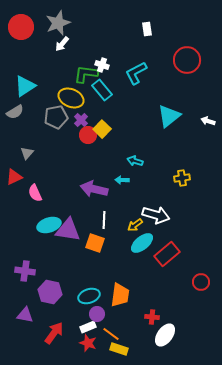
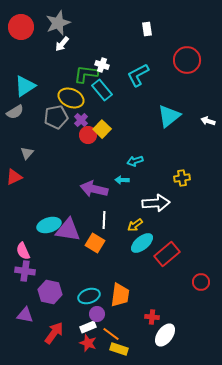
cyan L-shape at (136, 73): moved 2 px right, 2 px down
cyan arrow at (135, 161): rotated 35 degrees counterclockwise
pink semicircle at (35, 193): moved 12 px left, 58 px down
white arrow at (156, 215): moved 12 px up; rotated 20 degrees counterclockwise
orange square at (95, 243): rotated 12 degrees clockwise
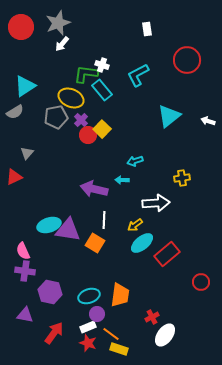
red cross at (152, 317): rotated 32 degrees counterclockwise
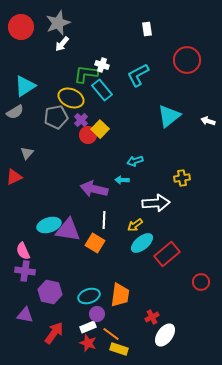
yellow square at (102, 129): moved 2 px left
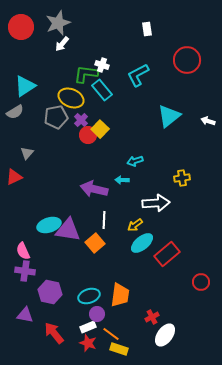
orange square at (95, 243): rotated 18 degrees clockwise
red arrow at (54, 333): rotated 75 degrees counterclockwise
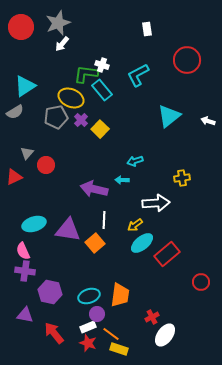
red circle at (88, 135): moved 42 px left, 30 px down
cyan ellipse at (49, 225): moved 15 px left, 1 px up
